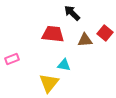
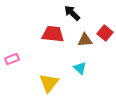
cyan triangle: moved 16 px right, 3 px down; rotated 32 degrees clockwise
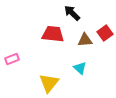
red square: rotated 14 degrees clockwise
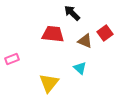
brown triangle: moved 1 px down; rotated 28 degrees clockwise
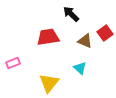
black arrow: moved 1 px left, 1 px down
red trapezoid: moved 5 px left, 3 px down; rotated 15 degrees counterclockwise
pink rectangle: moved 1 px right, 4 px down
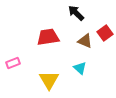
black arrow: moved 5 px right, 1 px up
yellow triangle: moved 3 px up; rotated 10 degrees counterclockwise
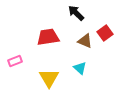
pink rectangle: moved 2 px right, 2 px up
yellow triangle: moved 2 px up
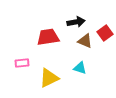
black arrow: moved 9 px down; rotated 126 degrees clockwise
pink rectangle: moved 7 px right, 2 px down; rotated 16 degrees clockwise
cyan triangle: rotated 24 degrees counterclockwise
yellow triangle: rotated 35 degrees clockwise
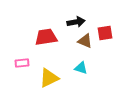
red square: rotated 28 degrees clockwise
red trapezoid: moved 2 px left
cyan triangle: moved 1 px right
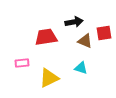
black arrow: moved 2 px left
red square: moved 1 px left
